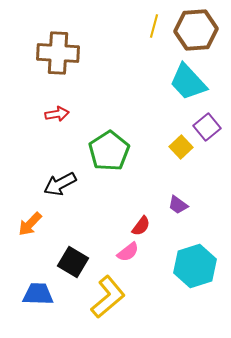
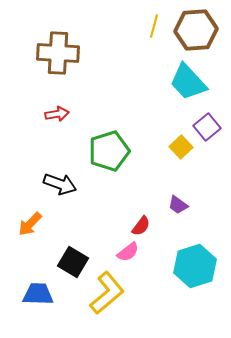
green pentagon: rotated 15 degrees clockwise
black arrow: rotated 132 degrees counterclockwise
yellow L-shape: moved 1 px left, 4 px up
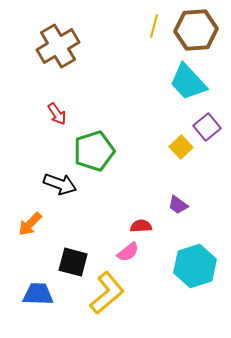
brown cross: moved 7 px up; rotated 33 degrees counterclockwise
red arrow: rotated 65 degrees clockwise
green pentagon: moved 15 px left
red semicircle: rotated 130 degrees counterclockwise
black square: rotated 16 degrees counterclockwise
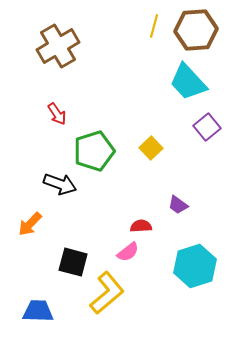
yellow square: moved 30 px left, 1 px down
blue trapezoid: moved 17 px down
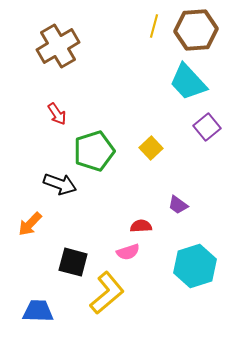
pink semicircle: rotated 20 degrees clockwise
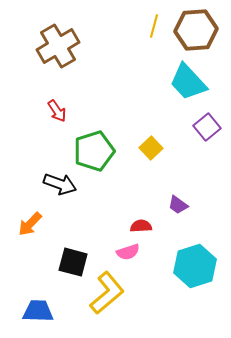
red arrow: moved 3 px up
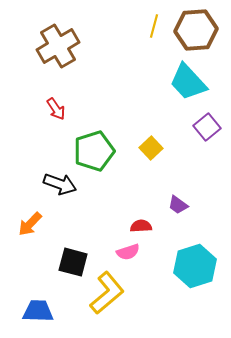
red arrow: moved 1 px left, 2 px up
